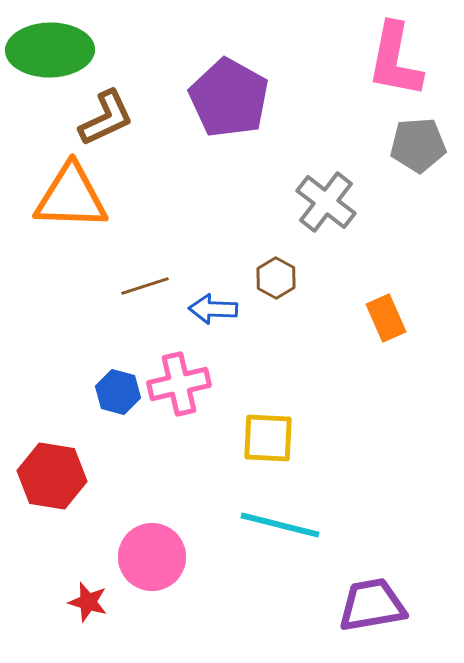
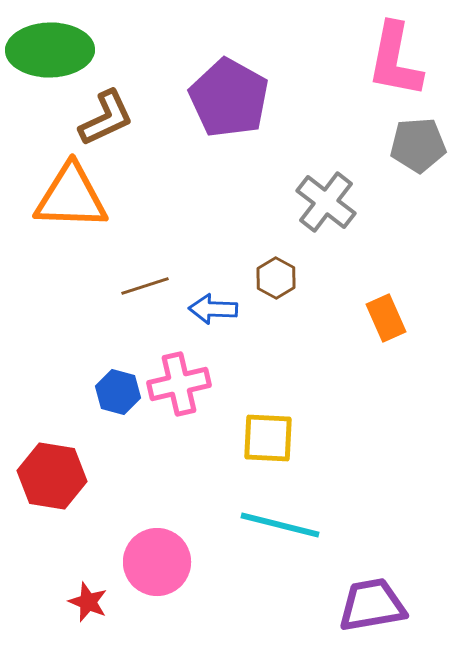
pink circle: moved 5 px right, 5 px down
red star: rotated 6 degrees clockwise
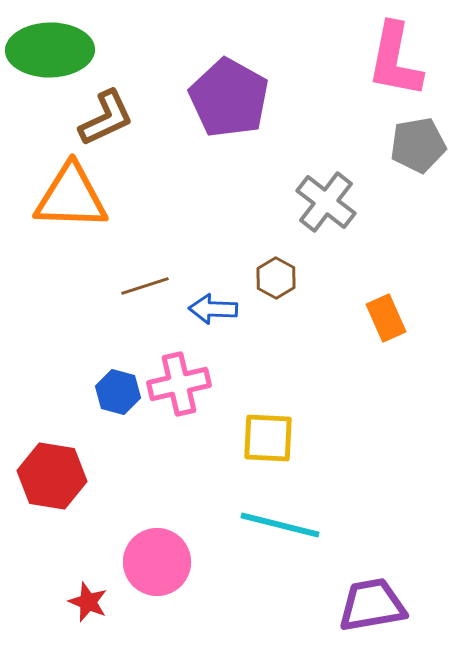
gray pentagon: rotated 6 degrees counterclockwise
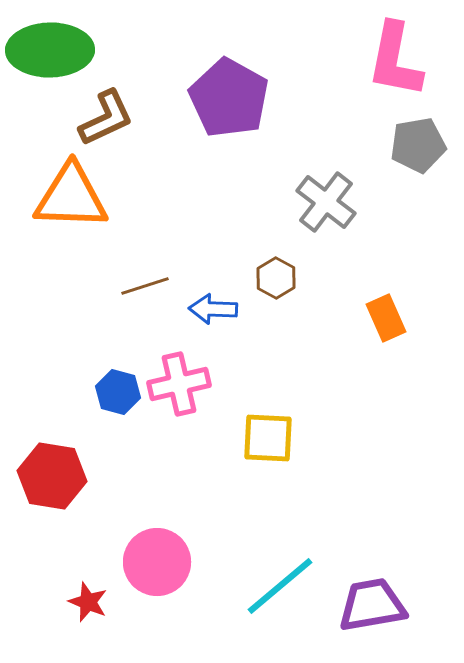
cyan line: moved 61 px down; rotated 54 degrees counterclockwise
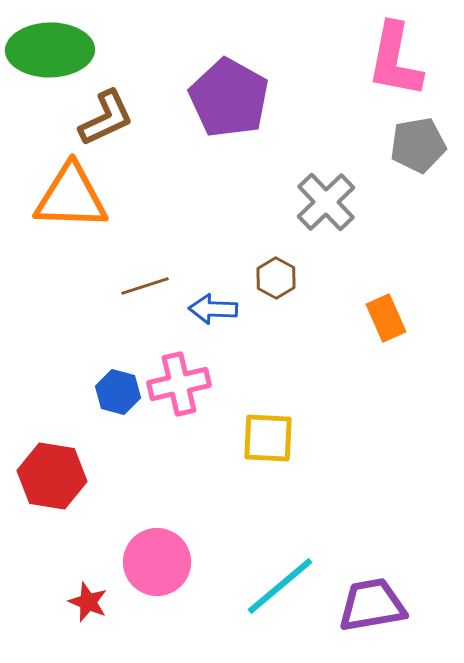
gray cross: rotated 8 degrees clockwise
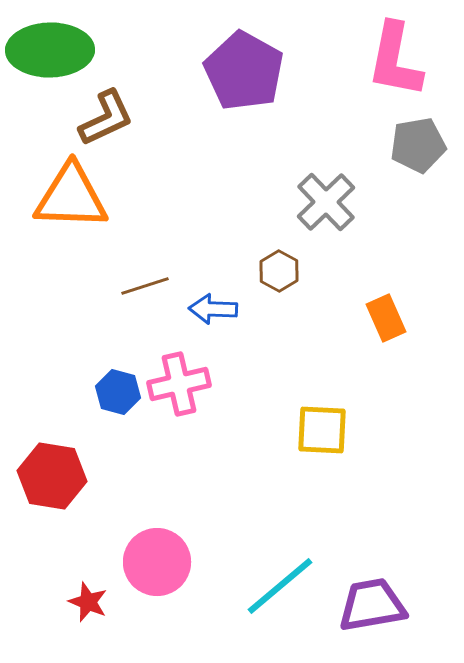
purple pentagon: moved 15 px right, 27 px up
brown hexagon: moved 3 px right, 7 px up
yellow square: moved 54 px right, 8 px up
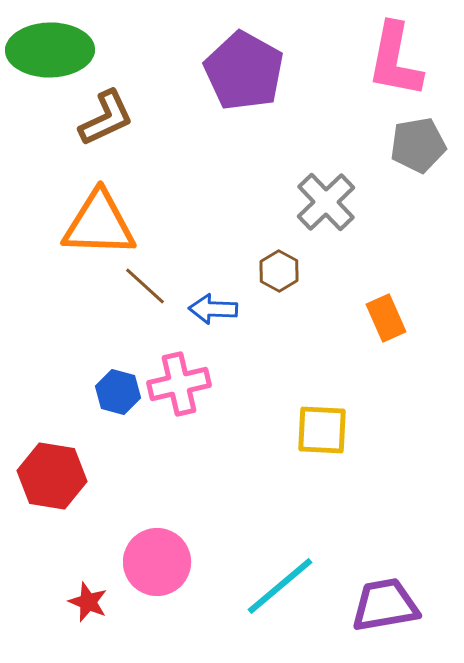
orange triangle: moved 28 px right, 27 px down
brown line: rotated 60 degrees clockwise
purple trapezoid: moved 13 px right
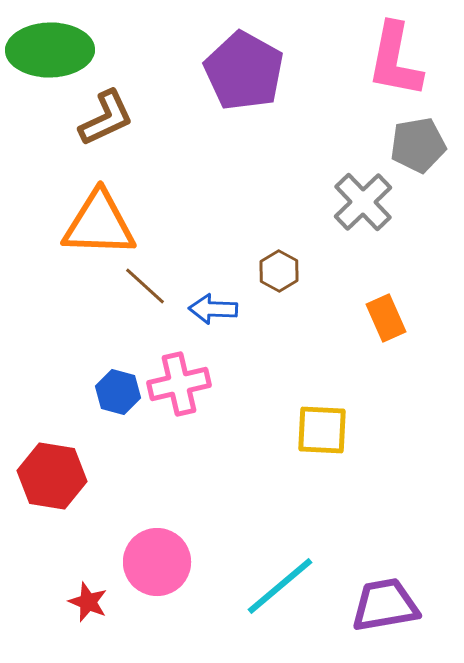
gray cross: moved 37 px right
